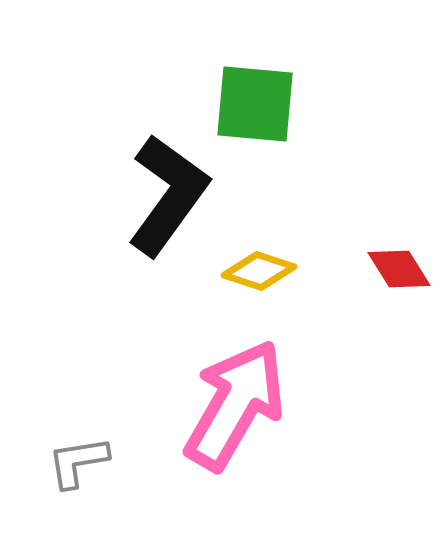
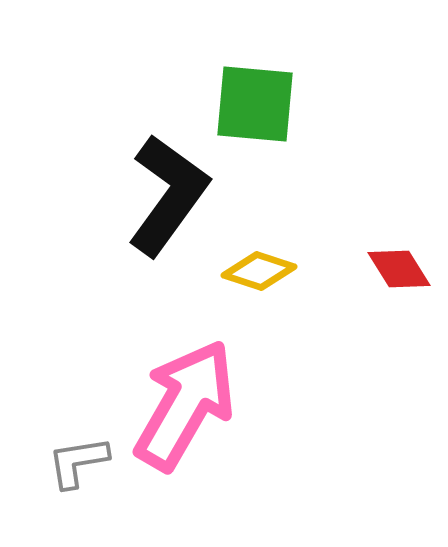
pink arrow: moved 50 px left
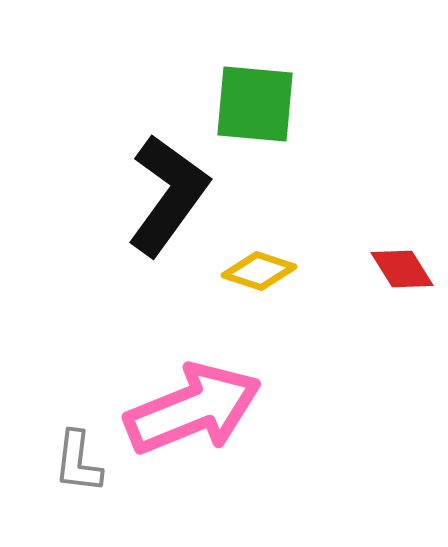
red diamond: moved 3 px right
pink arrow: moved 8 px right, 4 px down; rotated 38 degrees clockwise
gray L-shape: rotated 74 degrees counterclockwise
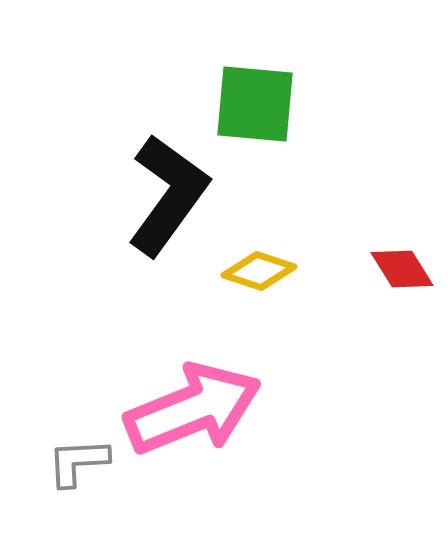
gray L-shape: rotated 80 degrees clockwise
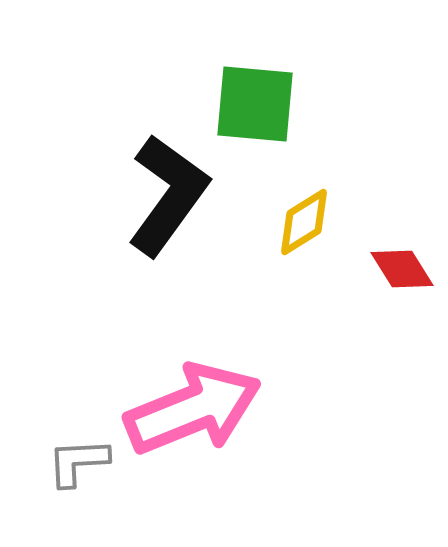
yellow diamond: moved 45 px right, 49 px up; rotated 50 degrees counterclockwise
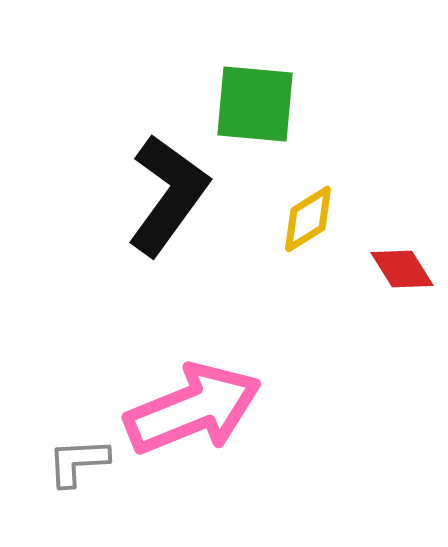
yellow diamond: moved 4 px right, 3 px up
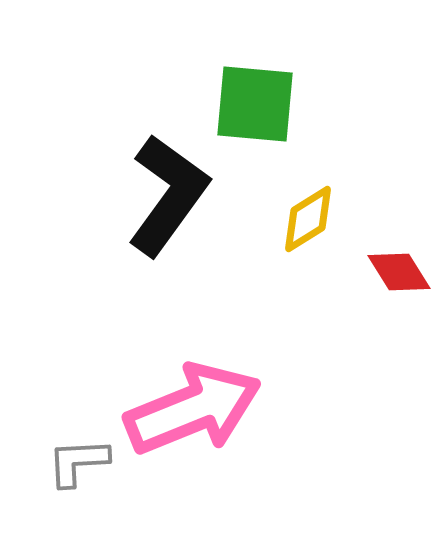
red diamond: moved 3 px left, 3 px down
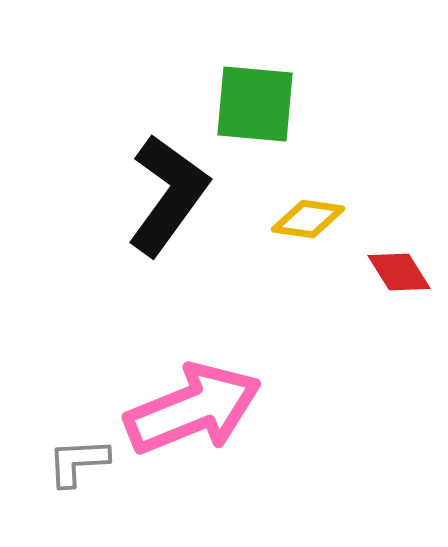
yellow diamond: rotated 40 degrees clockwise
